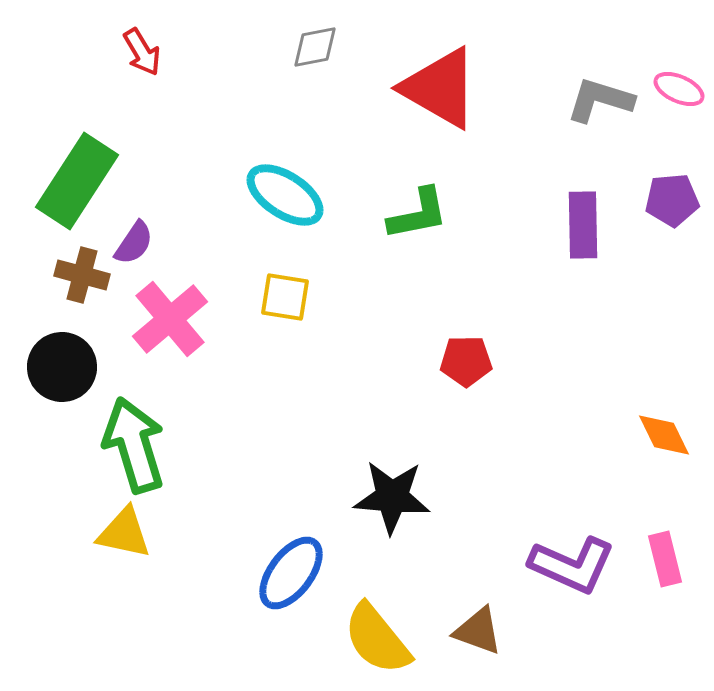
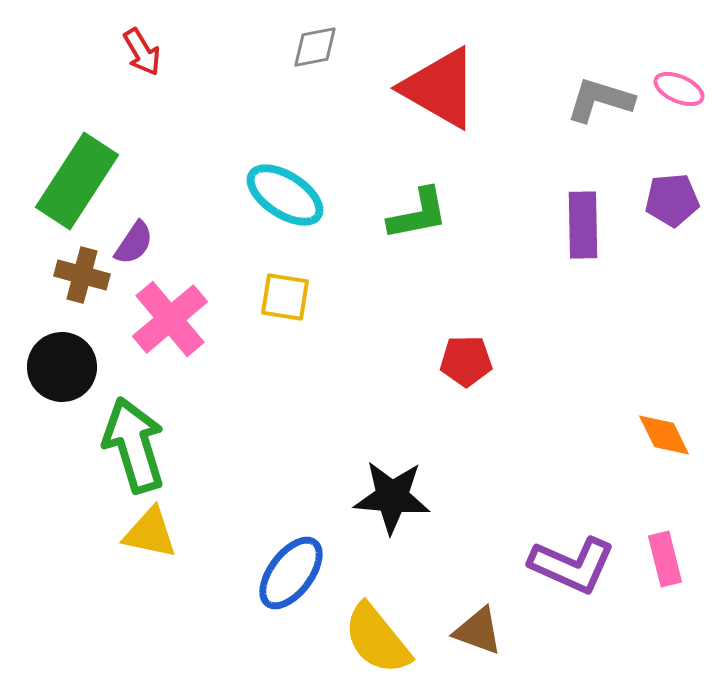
yellow triangle: moved 26 px right
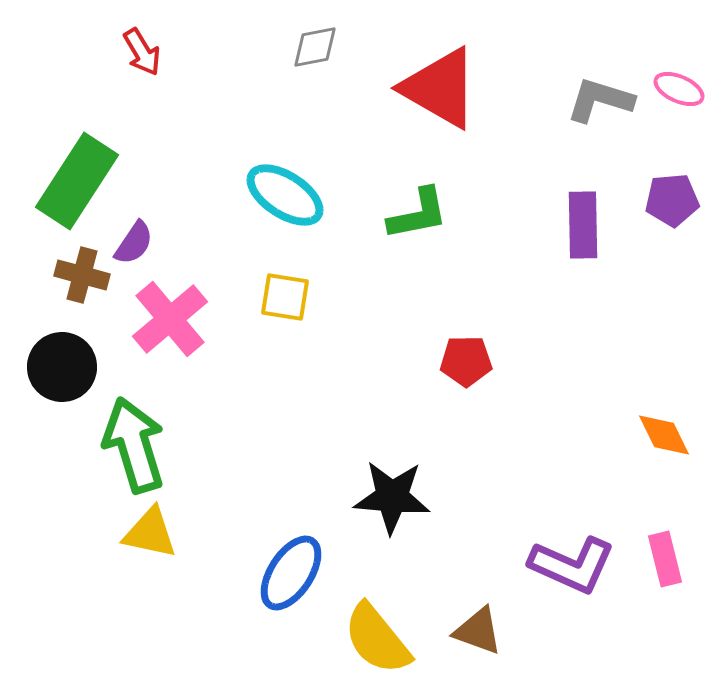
blue ellipse: rotated 4 degrees counterclockwise
